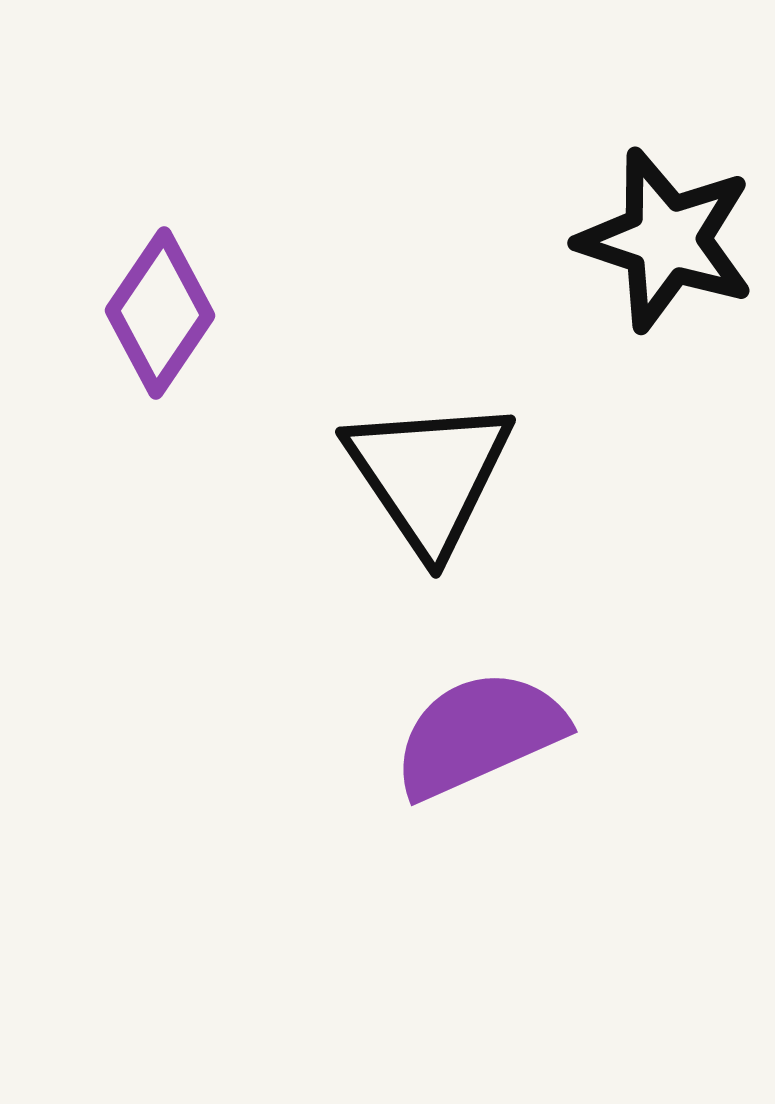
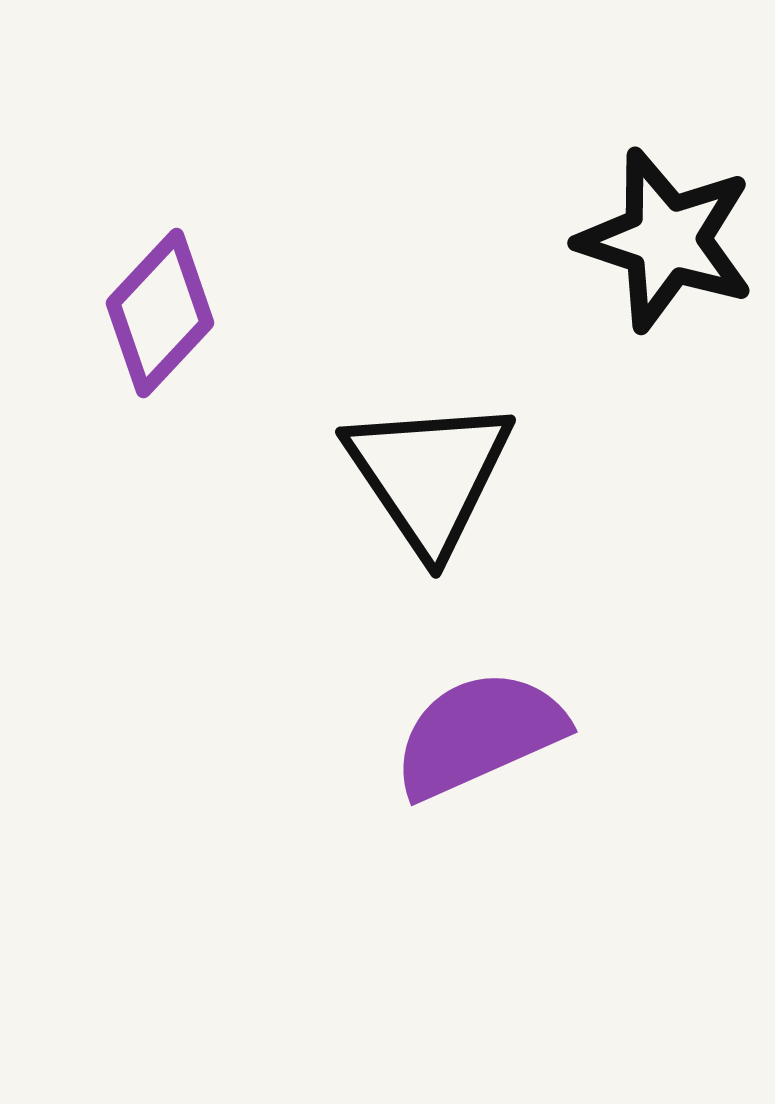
purple diamond: rotated 9 degrees clockwise
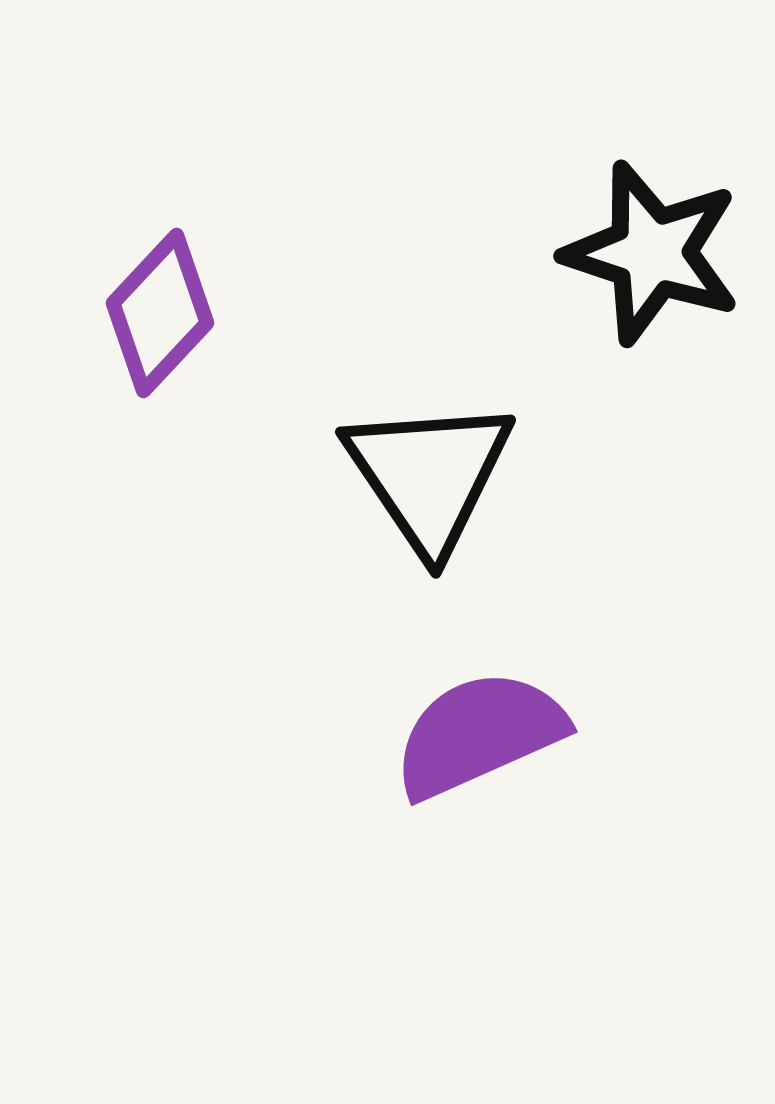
black star: moved 14 px left, 13 px down
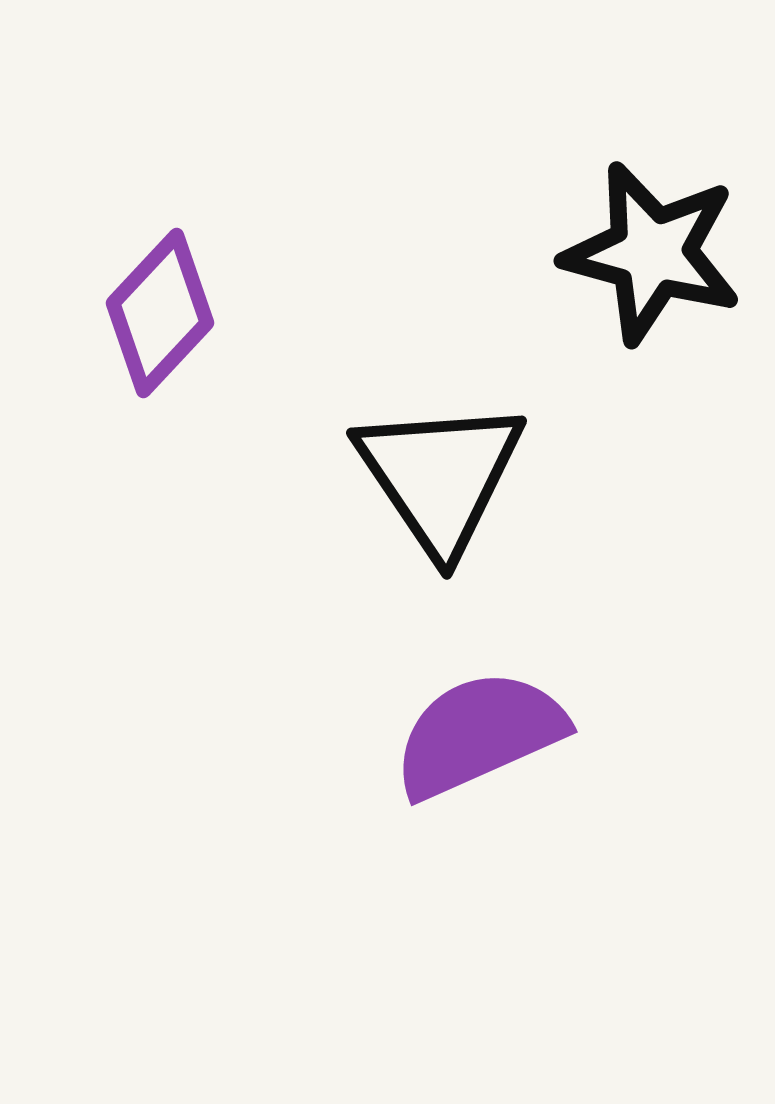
black star: rotated 3 degrees counterclockwise
black triangle: moved 11 px right, 1 px down
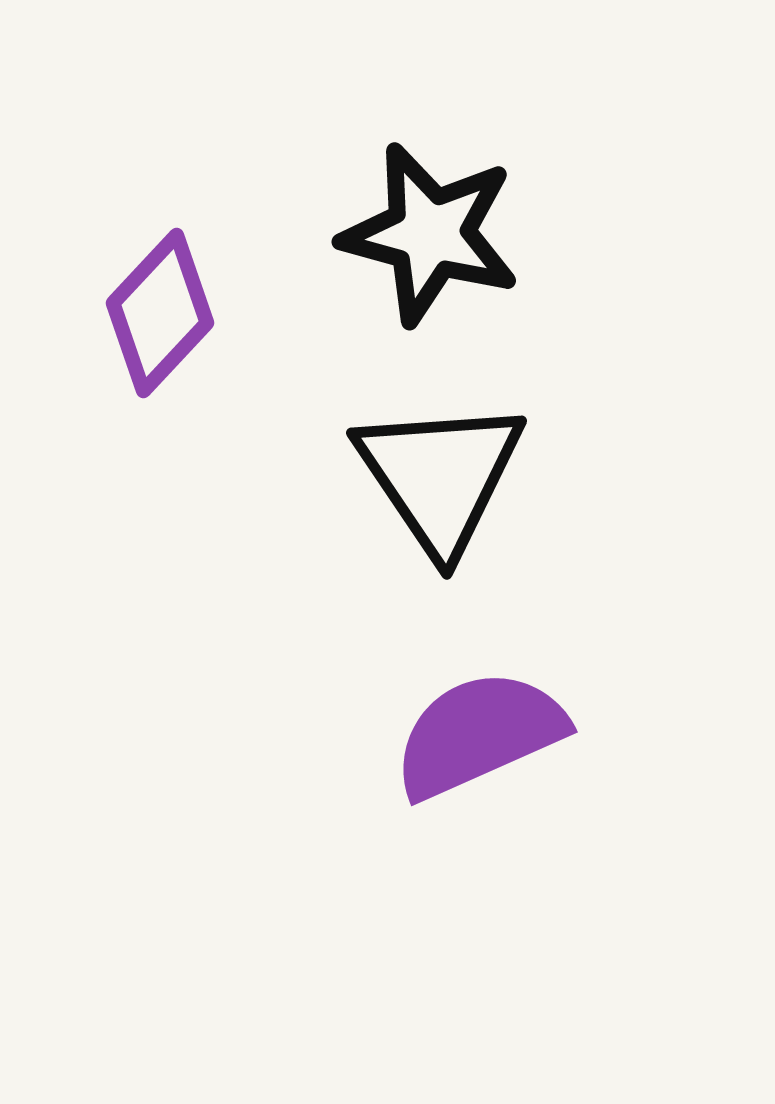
black star: moved 222 px left, 19 px up
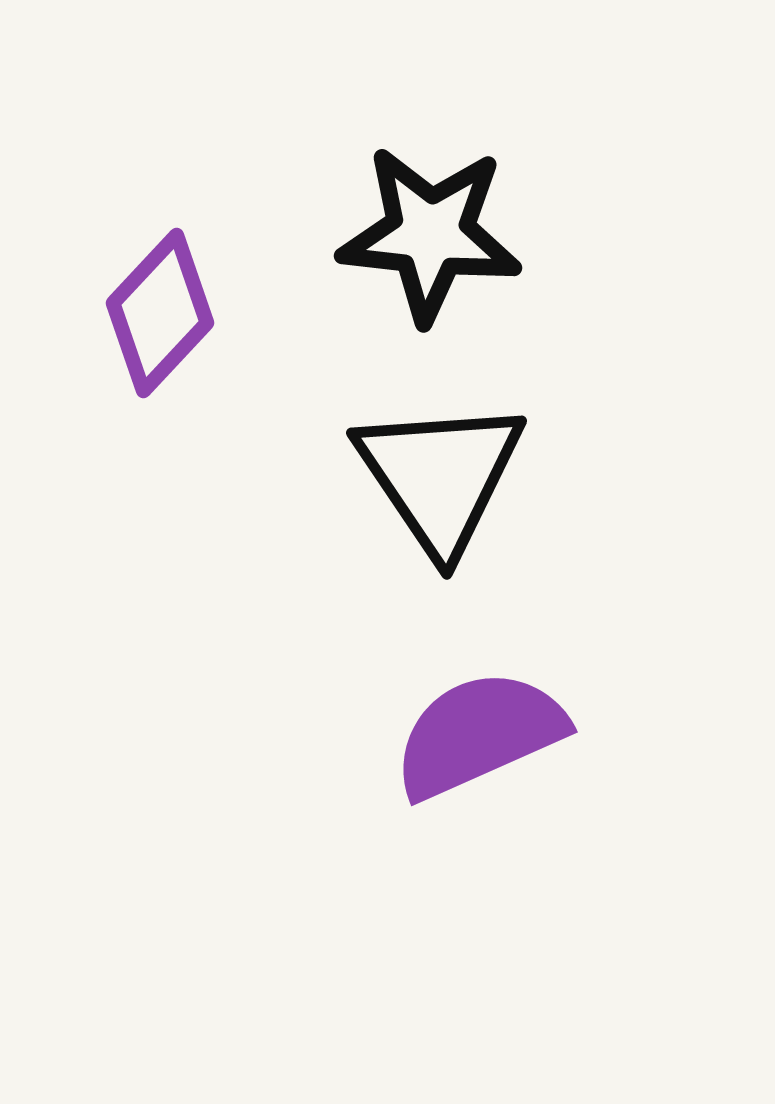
black star: rotated 9 degrees counterclockwise
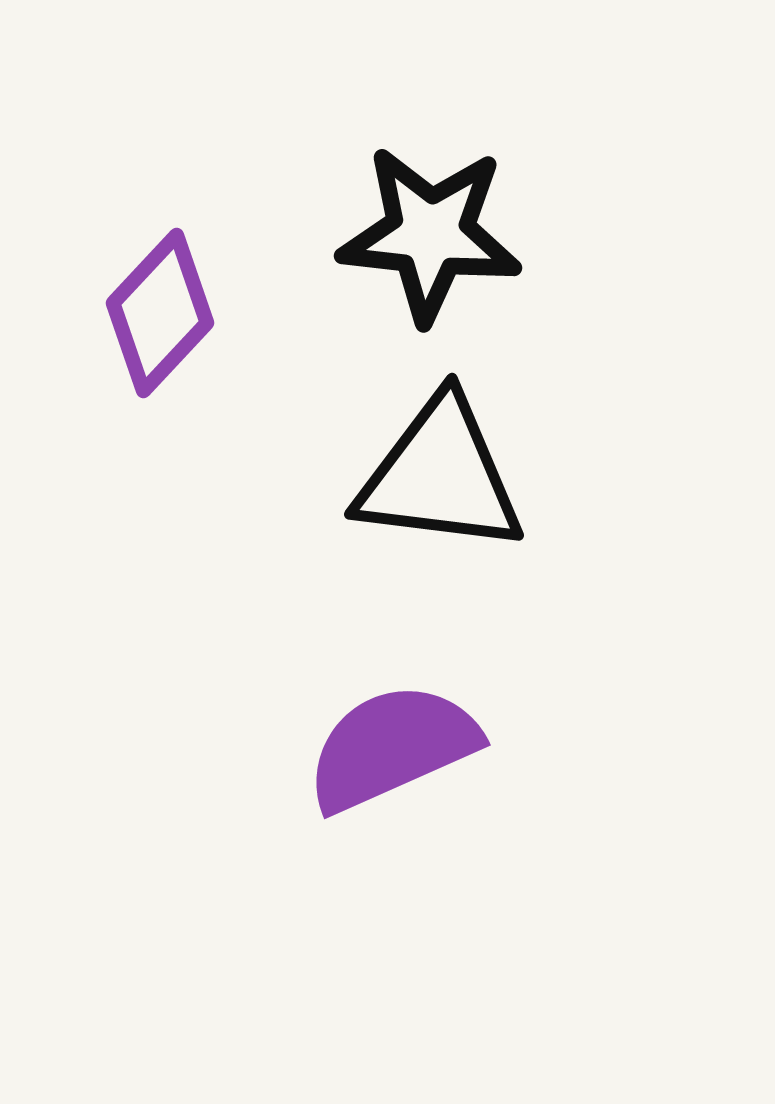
black triangle: rotated 49 degrees counterclockwise
purple semicircle: moved 87 px left, 13 px down
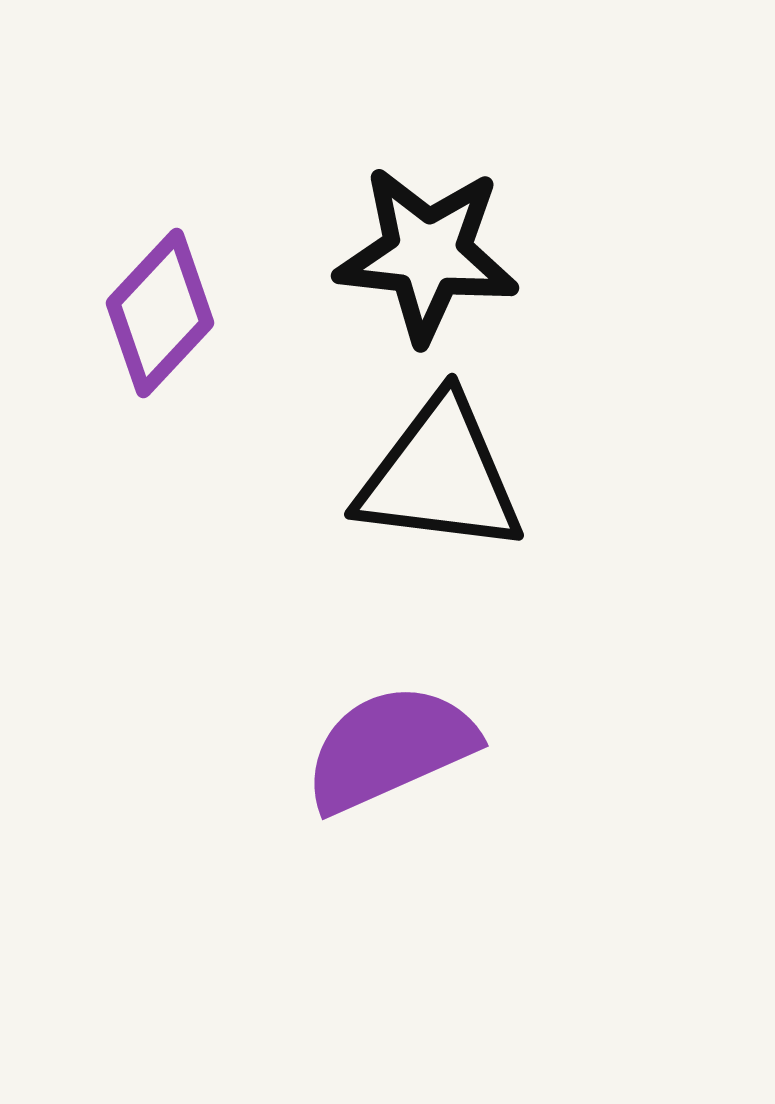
black star: moved 3 px left, 20 px down
purple semicircle: moved 2 px left, 1 px down
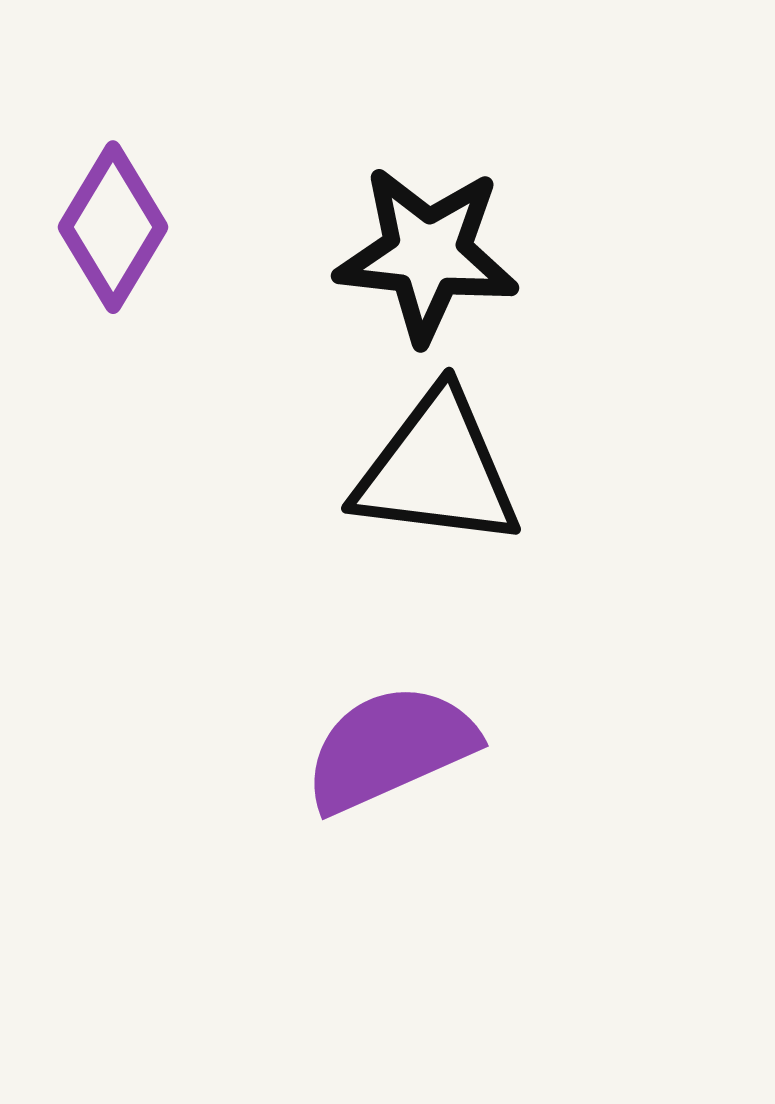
purple diamond: moved 47 px left, 86 px up; rotated 12 degrees counterclockwise
black triangle: moved 3 px left, 6 px up
